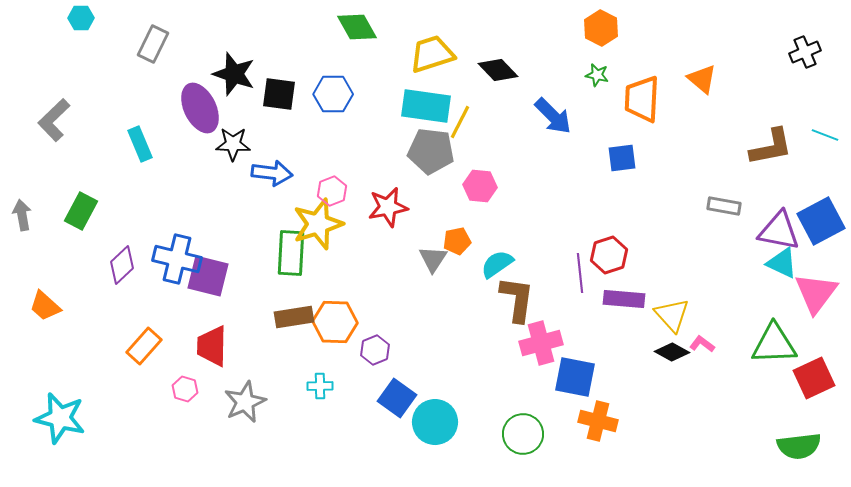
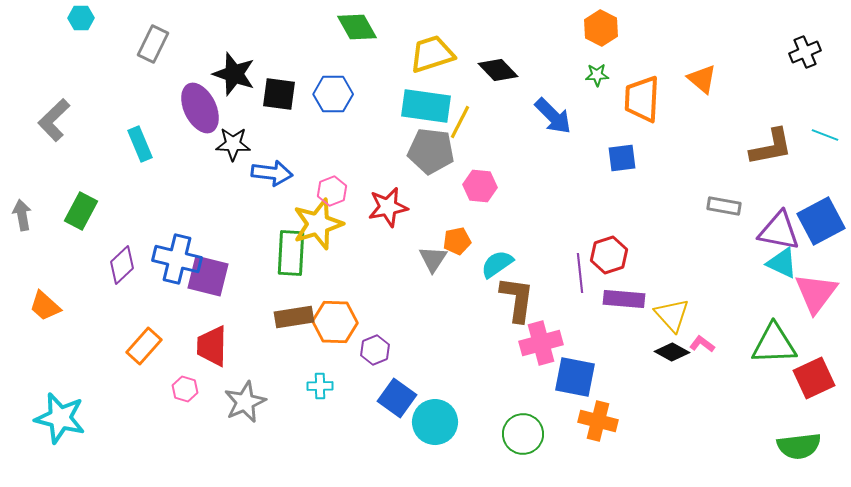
green star at (597, 75): rotated 15 degrees counterclockwise
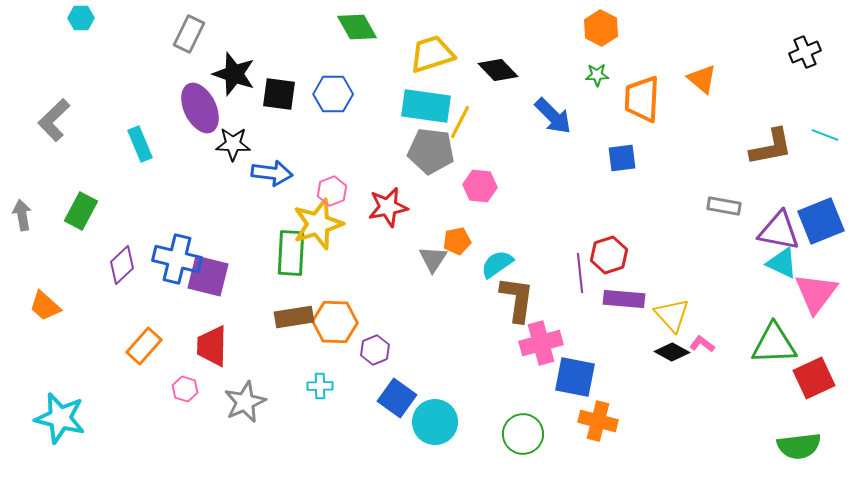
gray rectangle at (153, 44): moved 36 px right, 10 px up
blue square at (821, 221): rotated 6 degrees clockwise
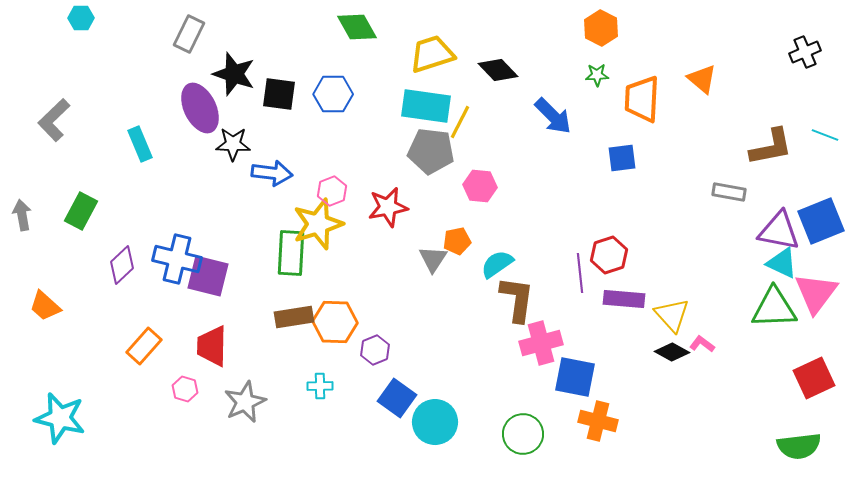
gray rectangle at (724, 206): moved 5 px right, 14 px up
green triangle at (774, 344): moved 36 px up
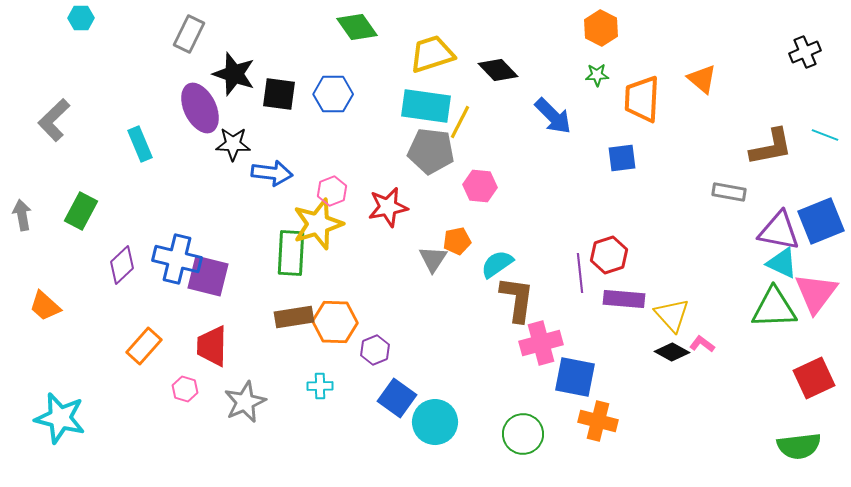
green diamond at (357, 27): rotated 6 degrees counterclockwise
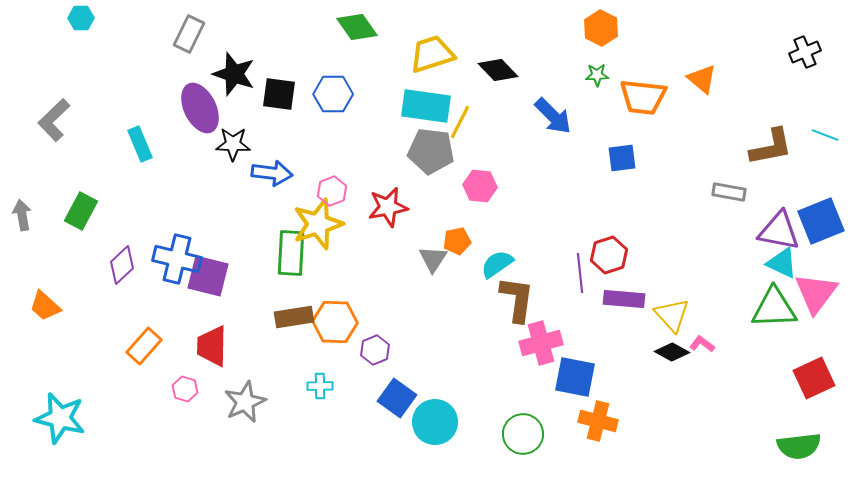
orange trapezoid at (642, 99): moved 1 px right, 2 px up; rotated 87 degrees counterclockwise
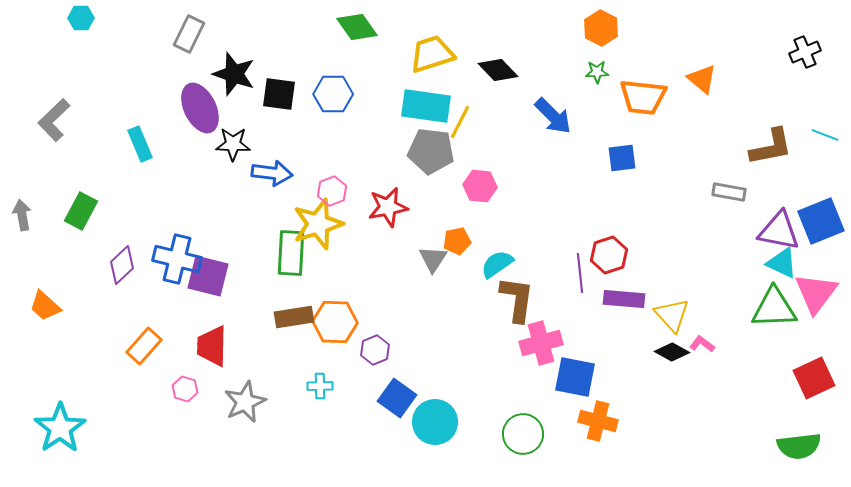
green star at (597, 75): moved 3 px up
cyan star at (60, 418): moved 10 px down; rotated 24 degrees clockwise
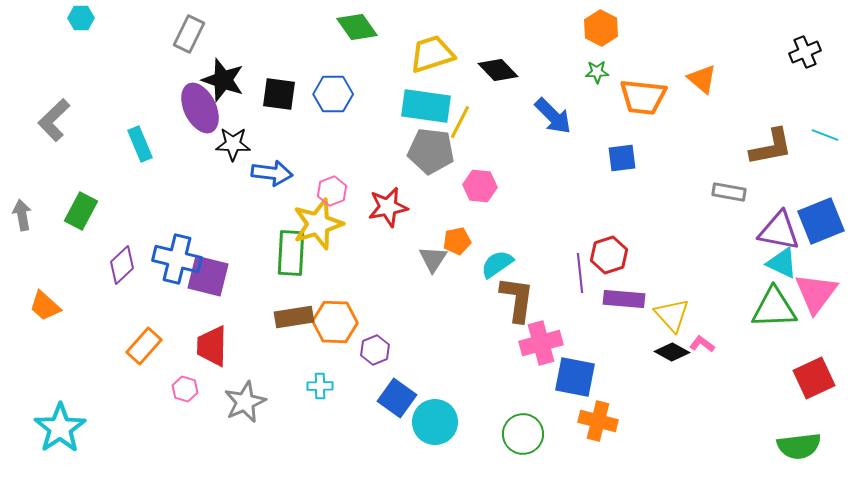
black star at (234, 74): moved 11 px left, 6 px down
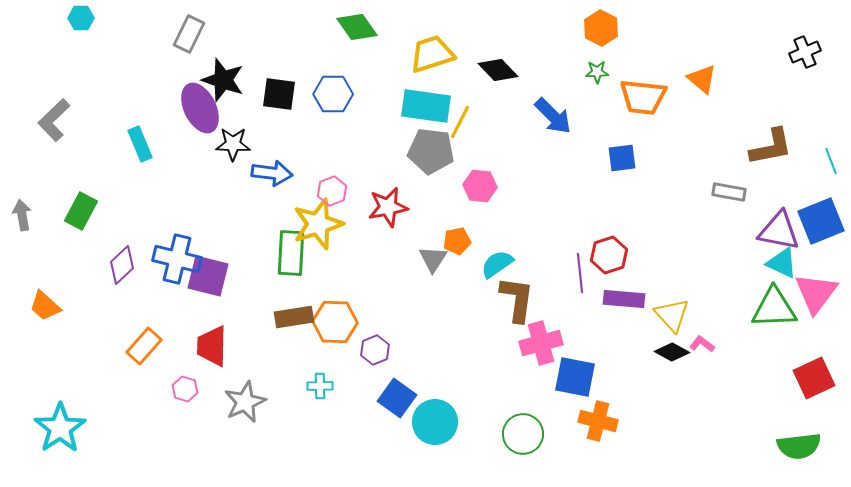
cyan line at (825, 135): moved 6 px right, 26 px down; rotated 48 degrees clockwise
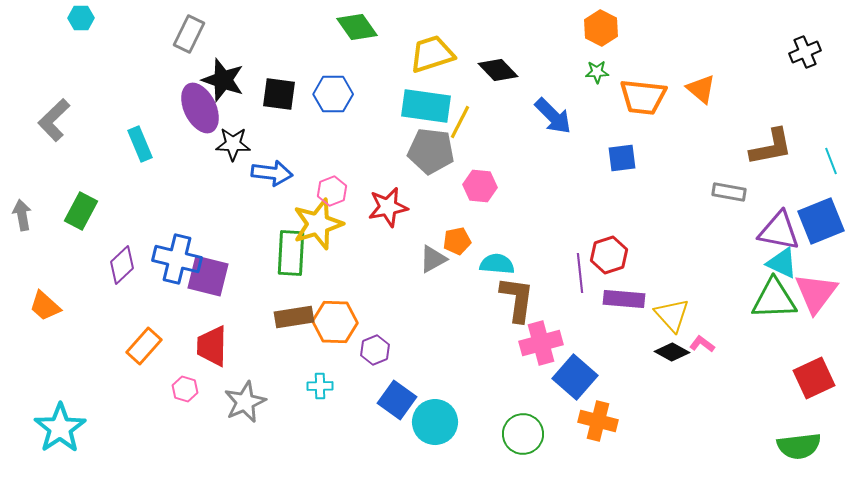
orange triangle at (702, 79): moved 1 px left, 10 px down
gray triangle at (433, 259): rotated 28 degrees clockwise
cyan semicircle at (497, 264): rotated 40 degrees clockwise
green triangle at (774, 308): moved 9 px up
blue square at (575, 377): rotated 30 degrees clockwise
blue square at (397, 398): moved 2 px down
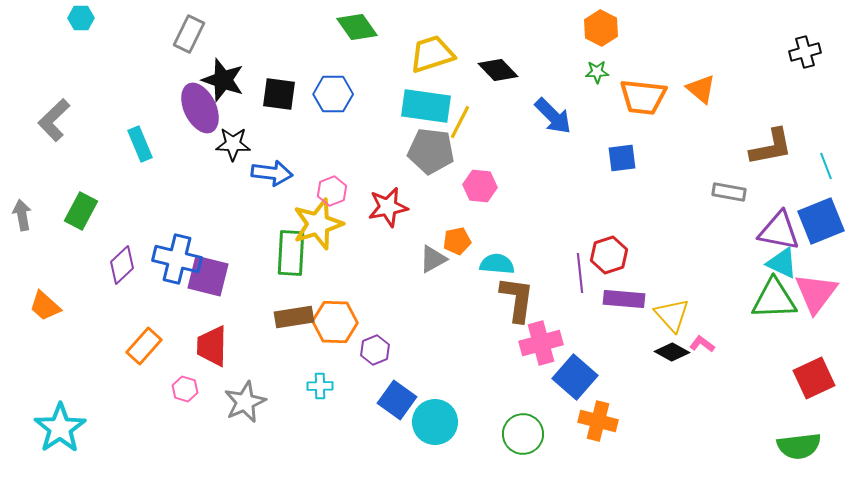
black cross at (805, 52): rotated 8 degrees clockwise
cyan line at (831, 161): moved 5 px left, 5 px down
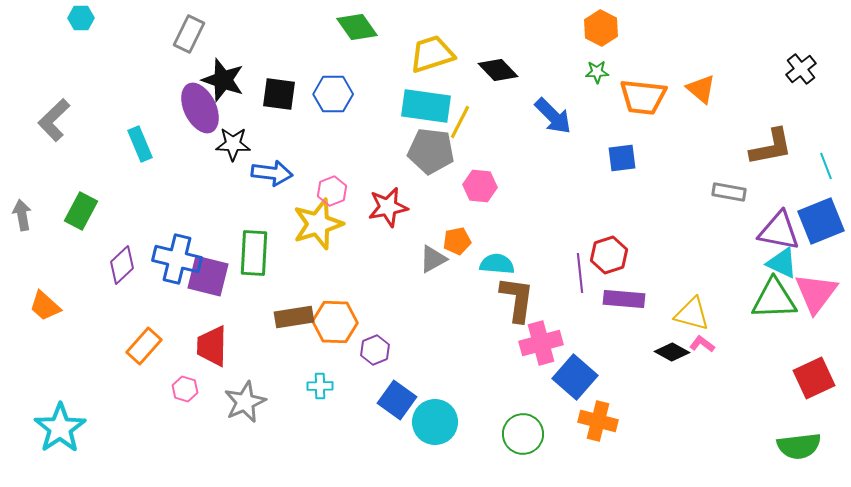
black cross at (805, 52): moved 4 px left, 17 px down; rotated 24 degrees counterclockwise
green rectangle at (291, 253): moved 37 px left
yellow triangle at (672, 315): moved 20 px right, 1 px up; rotated 33 degrees counterclockwise
